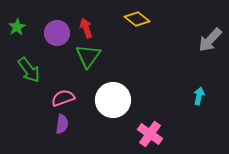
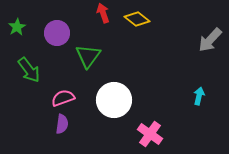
red arrow: moved 17 px right, 15 px up
white circle: moved 1 px right
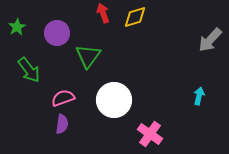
yellow diamond: moved 2 px left, 2 px up; rotated 55 degrees counterclockwise
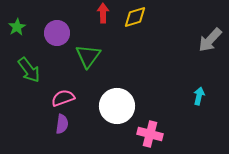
red arrow: rotated 18 degrees clockwise
white circle: moved 3 px right, 6 px down
pink cross: rotated 20 degrees counterclockwise
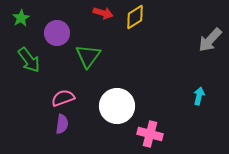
red arrow: rotated 108 degrees clockwise
yellow diamond: rotated 15 degrees counterclockwise
green star: moved 4 px right, 9 px up
green arrow: moved 10 px up
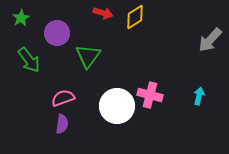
pink cross: moved 39 px up
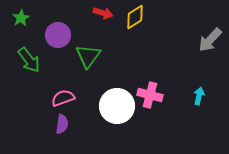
purple circle: moved 1 px right, 2 px down
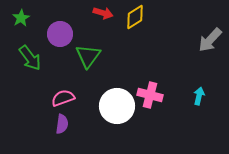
purple circle: moved 2 px right, 1 px up
green arrow: moved 1 px right, 2 px up
